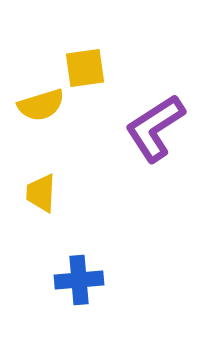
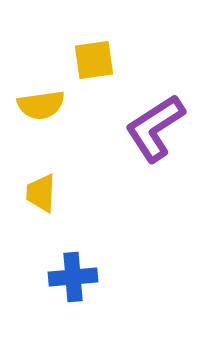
yellow square: moved 9 px right, 8 px up
yellow semicircle: rotated 9 degrees clockwise
blue cross: moved 6 px left, 3 px up
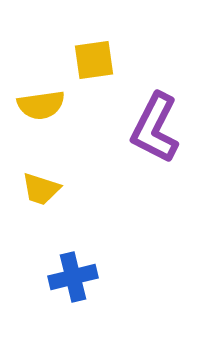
purple L-shape: rotated 30 degrees counterclockwise
yellow trapezoid: moved 4 px up; rotated 75 degrees counterclockwise
blue cross: rotated 9 degrees counterclockwise
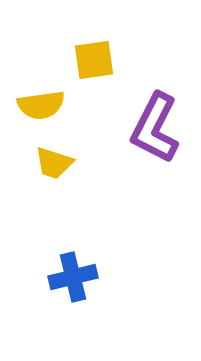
yellow trapezoid: moved 13 px right, 26 px up
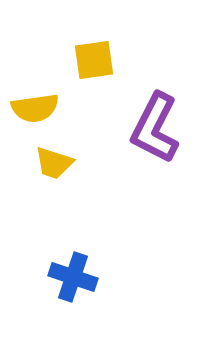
yellow semicircle: moved 6 px left, 3 px down
blue cross: rotated 33 degrees clockwise
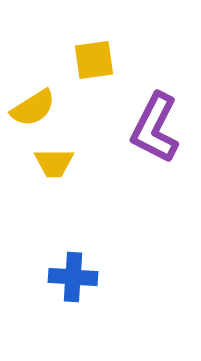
yellow semicircle: moved 2 px left; rotated 24 degrees counterclockwise
yellow trapezoid: rotated 18 degrees counterclockwise
blue cross: rotated 15 degrees counterclockwise
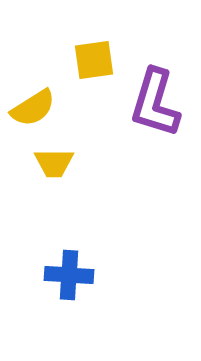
purple L-shape: moved 25 px up; rotated 10 degrees counterclockwise
blue cross: moved 4 px left, 2 px up
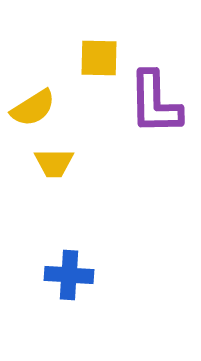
yellow square: moved 5 px right, 2 px up; rotated 9 degrees clockwise
purple L-shape: rotated 18 degrees counterclockwise
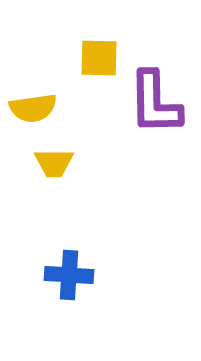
yellow semicircle: rotated 24 degrees clockwise
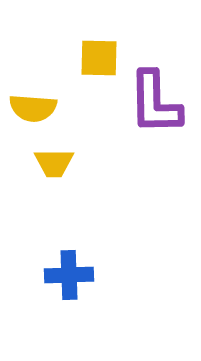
yellow semicircle: rotated 12 degrees clockwise
blue cross: rotated 6 degrees counterclockwise
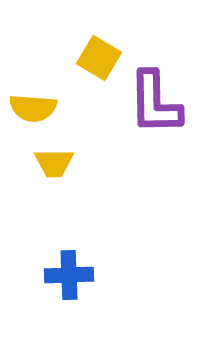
yellow square: rotated 30 degrees clockwise
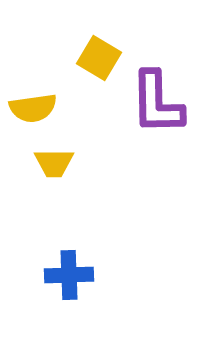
purple L-shape: moved 2 px right
yellow semicircle: rotated 12 degrees counterclockwise
